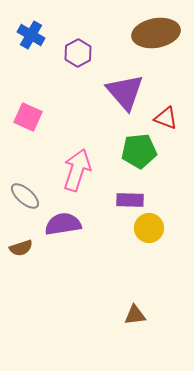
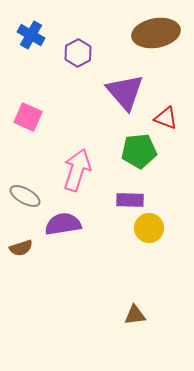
gray ellipse: rotated 12 degrees counterclockwise
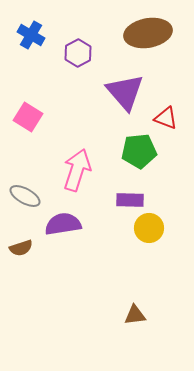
brown ellipse: moved 8 px left
pink square: rotated 8 degrees clockwise
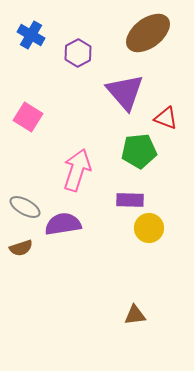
brown ellipse: rotated 27 degrees counterclockwise
gray ellipse: moved 11 px down
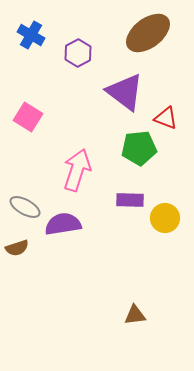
purple triangle: rotated 12 degrees counterclockwise
green pentagon: moved 3 px up
yellow circle: moved 16 px right, 10 px up
brown semicircle: moved 4 px left
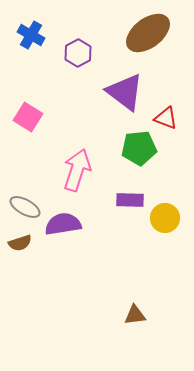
brown semicircle: moved 3 px right, 5 px up
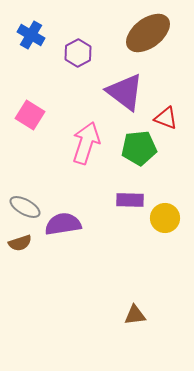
pink square: moved 2 px right, 2 px up
pink arrow: moved 9 px right, 27 px up
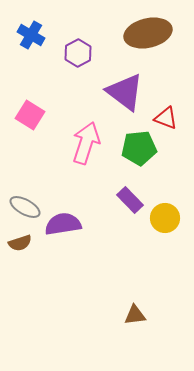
brown ellipse: rotated 24 degrees clockwise
purple rectangle: rotated 44 degrees clockwise
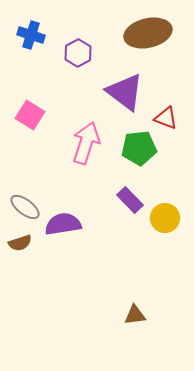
blue cross: rotated 12 degrees counterclockwise
gray ellipse: rotated 8 degrees clockwise
